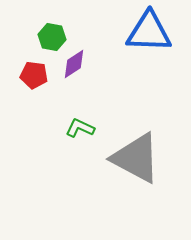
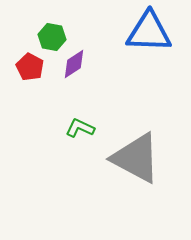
red pentagon: moved 4 px left, 8 px up; rotated 20 degrees clockwise
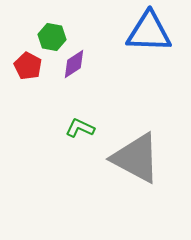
red pentagon: moved 2 px left, 1 px up
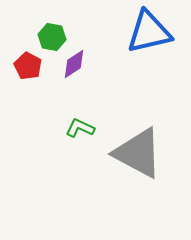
blue triangle: rotated 15 degrees counterclockwise
gray triangle: moved 2 px right, 5 px up
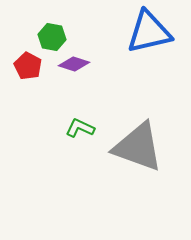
purple diamond: rotated 52 degrees clockwise
gray triangle: moved 6 px up; rotated 8 degrees counterclockwise
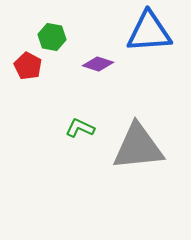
blue triangle: rotated 9 degrees clockwise
purple diamond: moved 24 px right
gray triangle: rotated 26 degrees counterclockwise
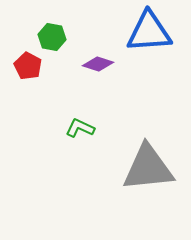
gray triangle: moved 10 px right, 21 px down
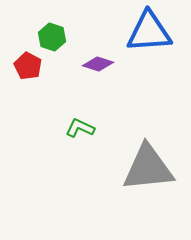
green hexagon: rotated 8 degrees clockwise
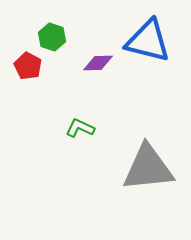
blue triangle: moved 1 px left, 9 px down; rotated 18 degrees clockwise
purple diamond: moved 1 px up; rotated 20 degrees counterclockwise
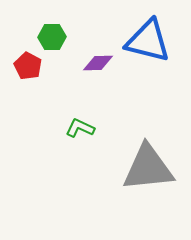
green hexagon: rotated 20 degrees counterclockwise
